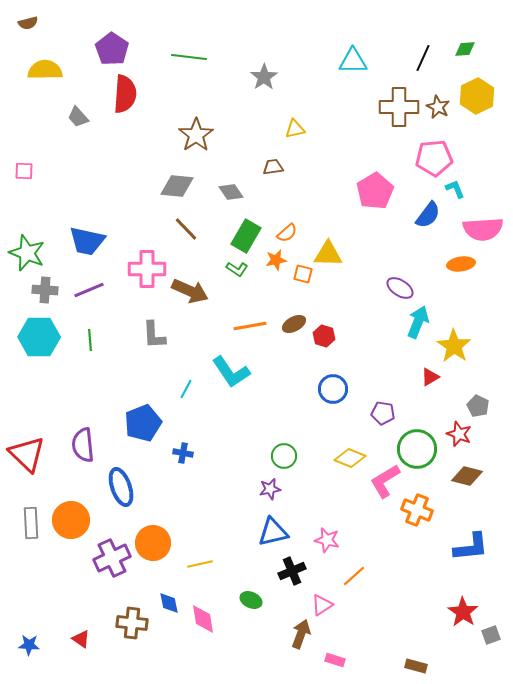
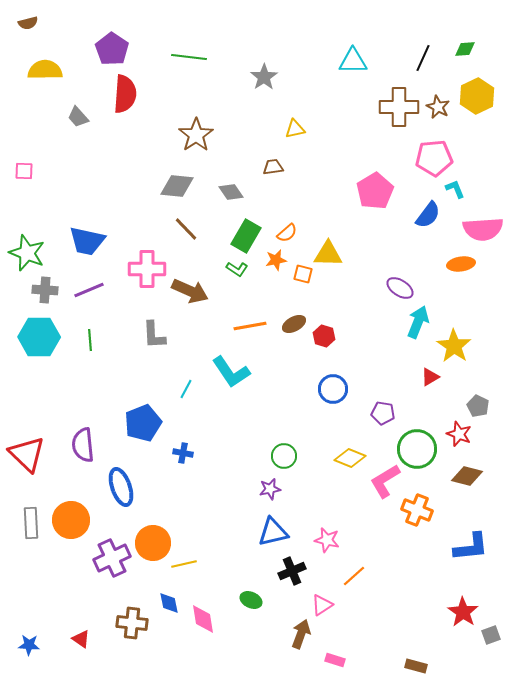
yellow line at (200, 564): moved 16 px left
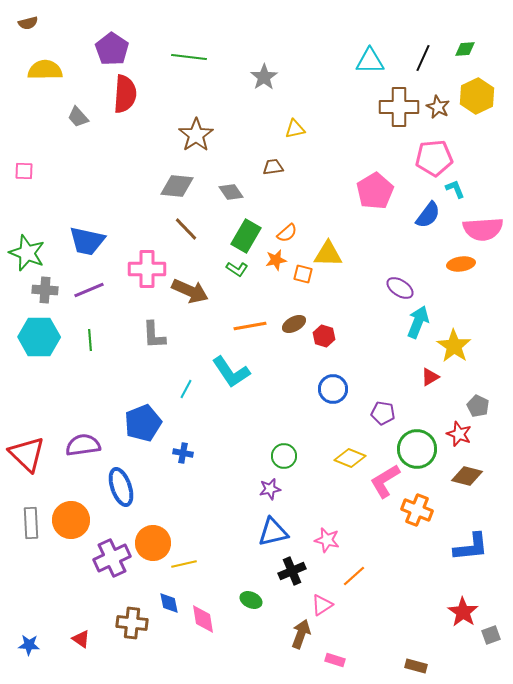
cyan triangle at (353, 61): moved 17 px right
purple semicircle at (83, 445): rotated 88 degrees clockwise
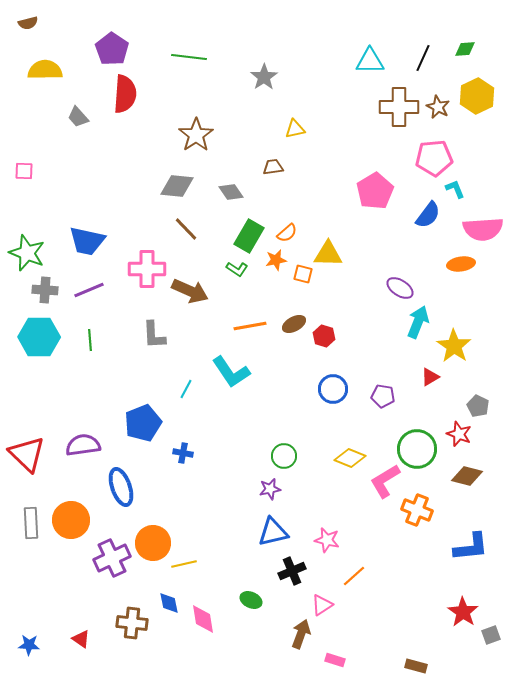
green rectangle at (246, 236): moved 3 px right
purple pentagon at (383, 413): moved 17 px up
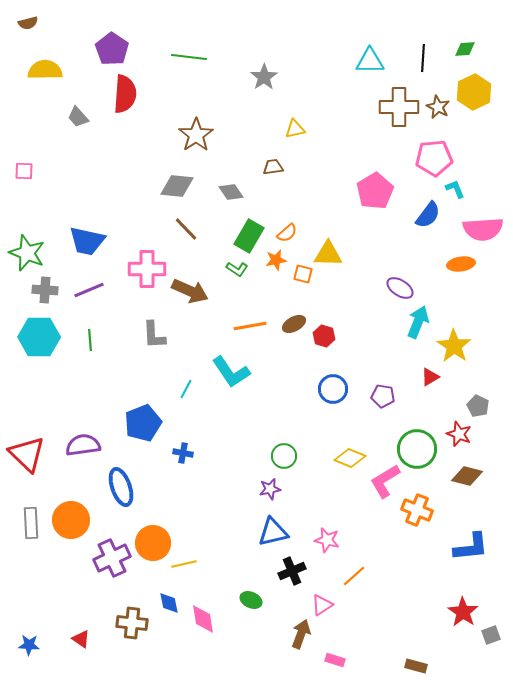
black line at (423, 58): rotated 20 degrees counterclockwise
yellow hexagon at (477, 96): moved 3 px left, 4 px up
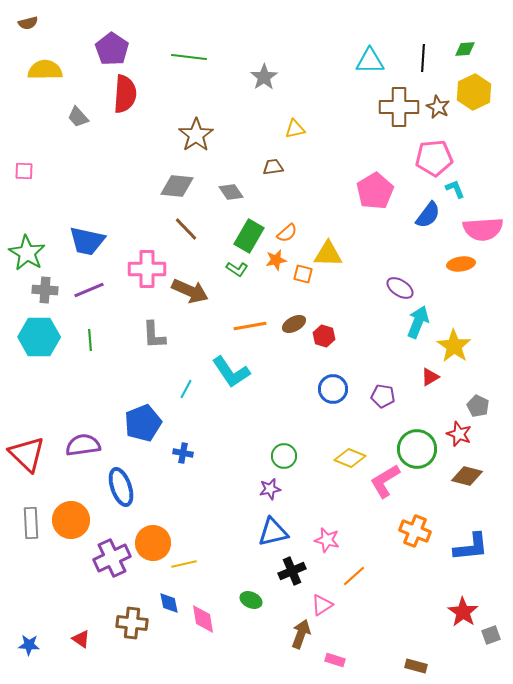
green star at (27, 253): rotated 9 degrees clockwise
orange cross at (417, 510): moved 2 px left, 21 px down
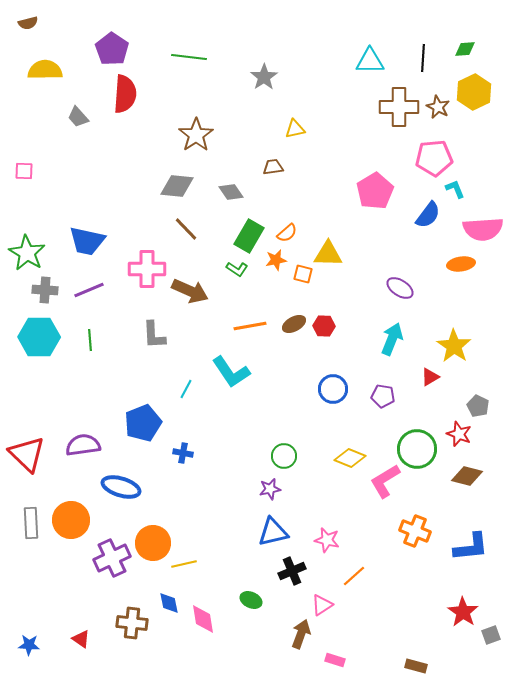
cyan arrow at (418, 322): moved 26 px left, 17 px down
red hexagon at (324, 336): moved 10 px up; rotated 15 degrees counterclockwise
blue ellipse at (121, 487): rotated 54 degrees counterclockwise
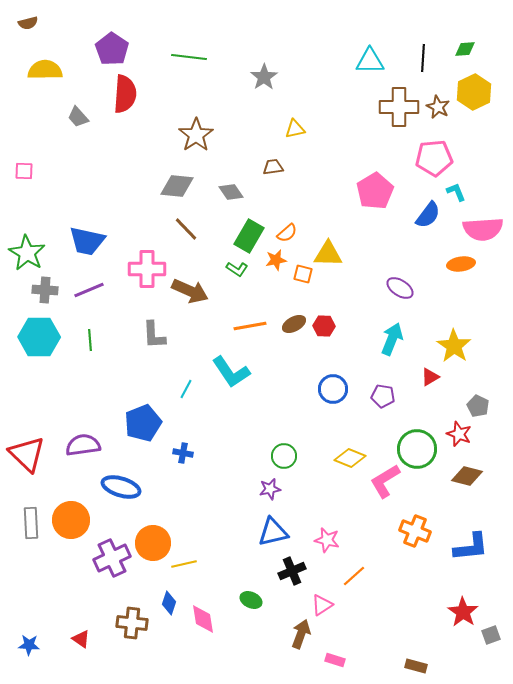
cyan L-shape at (455, 189): moved 1 px right, 3 px down
blue diamond at (169, 603): rotated 30 degrees clockwise
